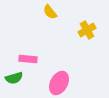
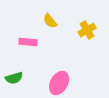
yellow semicircle: moved 9 px down
pink rectangle: moved 17 px up
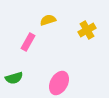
yellow semicircle: moved 2 px left, 1 px up; rotated 112 degrees clockwise
pink rectangle: rotated 66 degrees counterclockwise
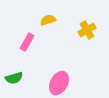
pink rectangle: moved 1 px left
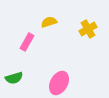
yellow semicircle: moved 1 px right, 2 px down
yellow cross: moved 1 px right, 1 px up
